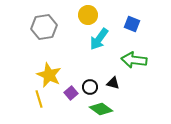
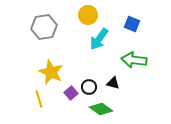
yellow star: moved 2 px right, 3 px up
black circle: moved 1 px left
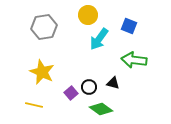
blue square: moved 3 px left, 2 px down
yellow star: moved 9 px left
yellow line: moved 5 px left, 6 px down; rotated 60 degrees counterclockwise
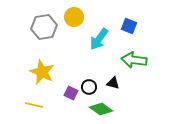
yellow circle: moved 14 px left, 2 px down
purple square: rotated 24 degrees counterclockwise
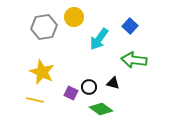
blue square: moved 1 px right; rotated 21 degrees clockwise
yellow line: moved 1 px right, 5 px up
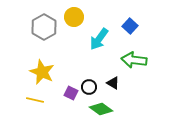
gray hexagon: rotated 20 degrees counterclockwise
black triangle: rotated 16 degrees clockwise
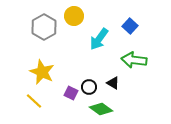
yellow circle: moved 1 px up
yellow line: moved 1 px left, 1 px down; rotated 30 degrees clockwise
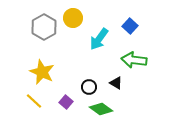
yellow circle: moved 1 px left, 2 px down
black triangle: moved 3 px right
purple square: moved 5 px left, 9 px down; rotated 16 degrees clockwise
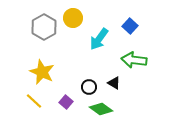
black triangle: moved 2 px left
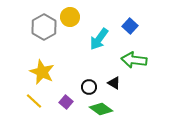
yellow circle: moved 3 px left, 1 px up
